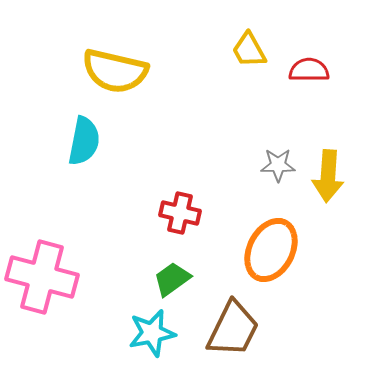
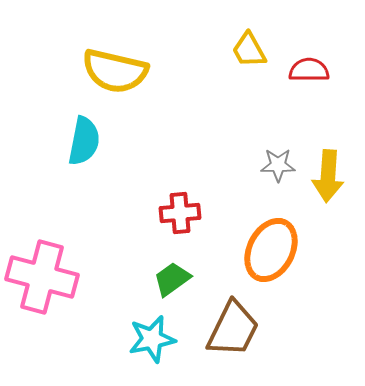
red cross: rotated 18 degrees counterclockwise
cyan star: moved 6 px down
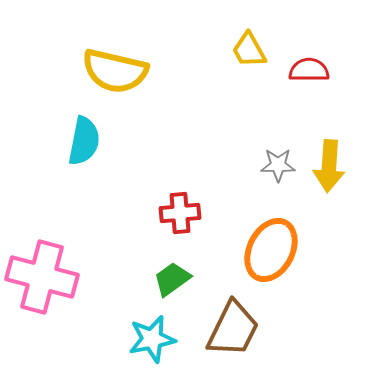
yellow arrow: moved 1 px right, 10 px up
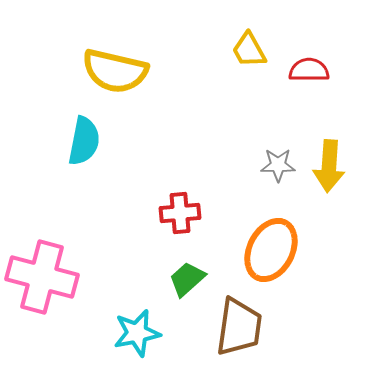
green trapezoid: moved 15 px right; rotated 6 degrees counterclockwise
brown trapezoid: moved 6 px right, 2 px up; rotated 18 degrees counterclockwise
cyan star: moved 15 px left, 6 px up
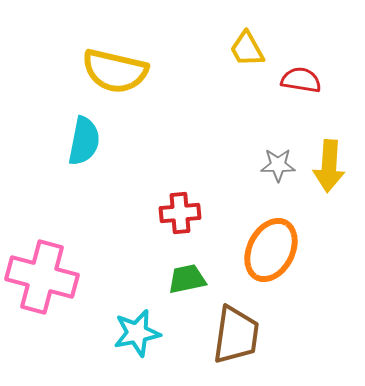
yellow trapezoid: moved 2 px left, 1 px up
red semicircle: moved 8 px left, 10 px down; rotated 9 degrees clockwise
green trapezoid: rotated 30 degrees clockwise
brown trapezoid: moved 3 px left, 8 px down
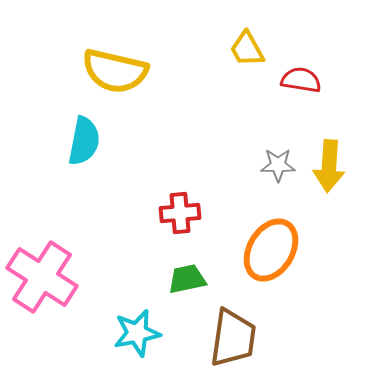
orange ellipse: rotated 4 degrees clockwise
pink cross: rotated 18 degrees clockwise
brown trapezoid: moved 3 px left, 3 px down
